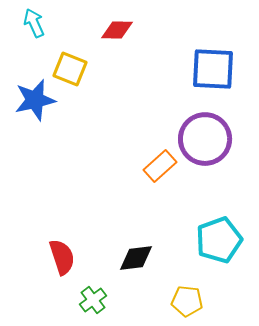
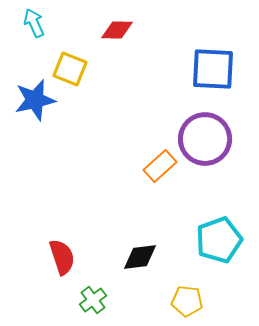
black diamond: moved 4 px right, 1 px up
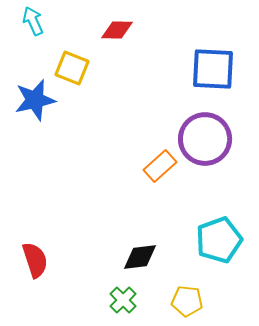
cyan arrow: moved 1 px left, 2 px up
yellow square: moved 2 px right, 1 px up
red semicircle: moved 27 px left, 3 px down
green cross: moved 30 px right; rotated 8 degrees counterclockwise
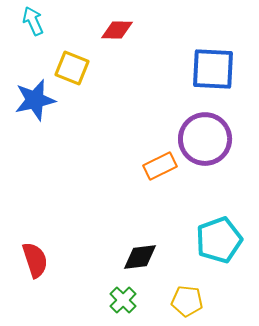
orange rectangle: rotated 16 degrees clockwise
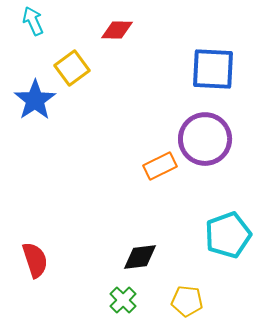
yellow square: rotated 32 degrees clockwise
blue star: rotated 21 degrees counterclockwise
cyan pentagon: moved 9 px right, 5 px up
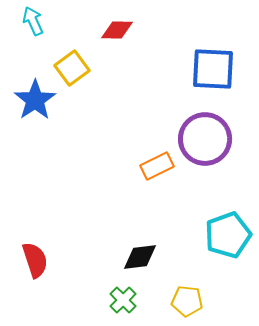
orange rectangle: moved 3 px left
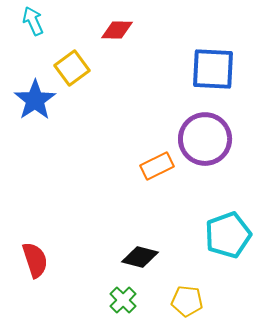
black diamond: rotated 21 degrees clockwise
